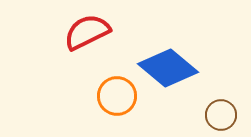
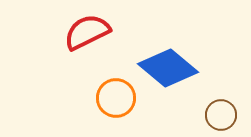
orange circle: moved 1 px left, 2 px down
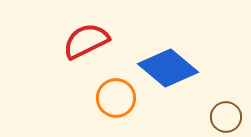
red semicircle: moved 1 px left, 9 px down
brown circle: moved 5 px right, 2 px down
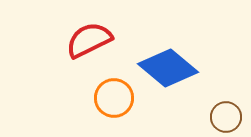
red semicircle: moved 3 px right, 1 px up
orange circle: moved 2 px left
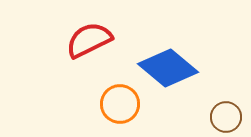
orange circle: moved 6 px right, 6 px down
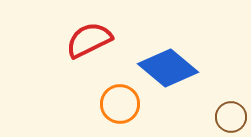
brown circle: moved 5 px right
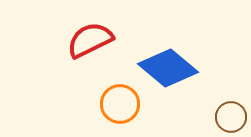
red semicircle: moved 1 px right
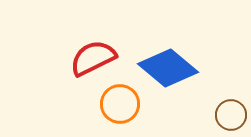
red semicircle: moved 3 px right, 18 px down
brown circle: moved 2 px up
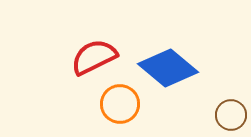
red semicircle: moved 1 px right, 1 px up
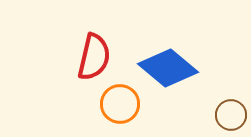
red semicircle: rotated 129 degrees clockwise
